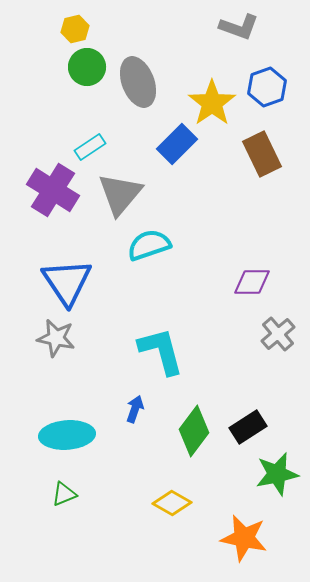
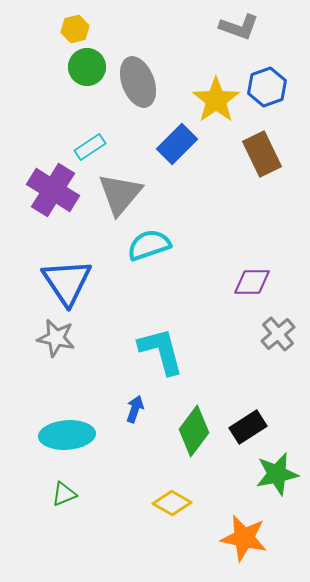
yellow star: moved 4 px right, 3 px up
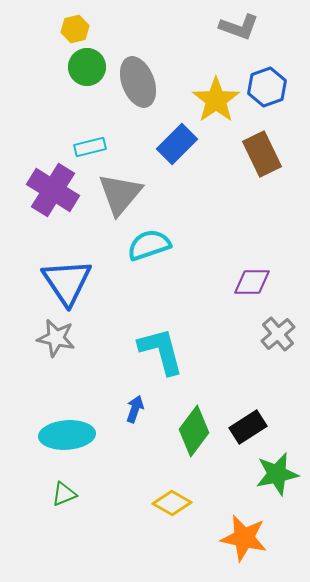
cyan rectangle: rotated 20 degrees clockwise
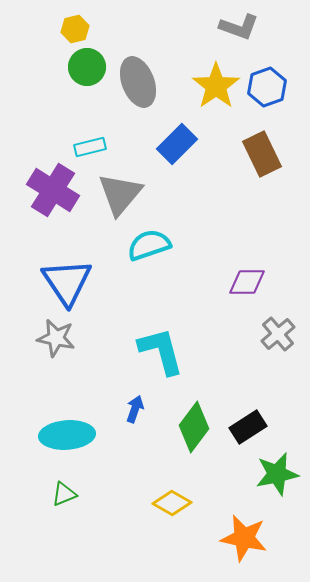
yellow star: moved 14 px up
purple diamond: moved 5 px left
green diamond: moved 4 px up
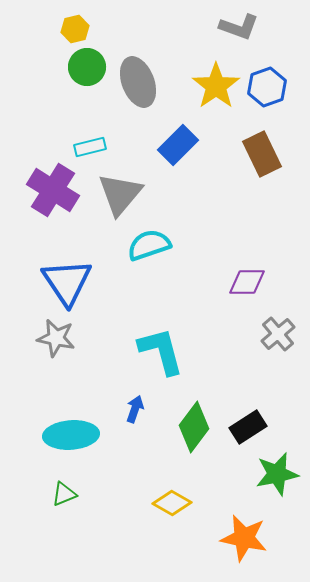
blue rectangle: moved 1 px right, 1 px down
cyan ellipse: moved 4 px right
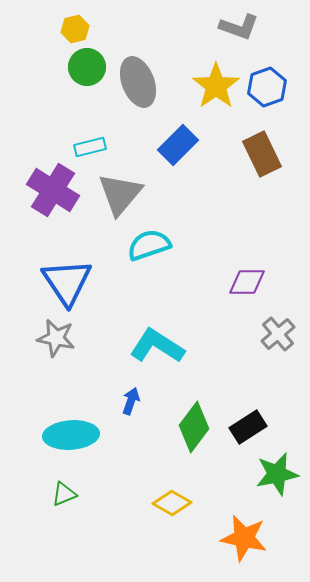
cyan L-shape: moved 4 px left, 5 px up; rotated 42 degrees counterclockwise
blue arrow: moved 4 px left, 8 px up
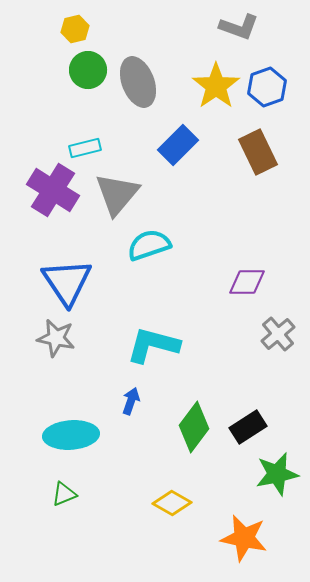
green circle: moved 1 px right, 3 px down
cyan rectangle: moved 5 px left, 1 px down
brown rectangle: moved 4 px left, 2 px up
gray triangle: moved 3 px left
cyan L-shape: moved 4 px left, 1 px up; rotated 18 degrees counterclockwise
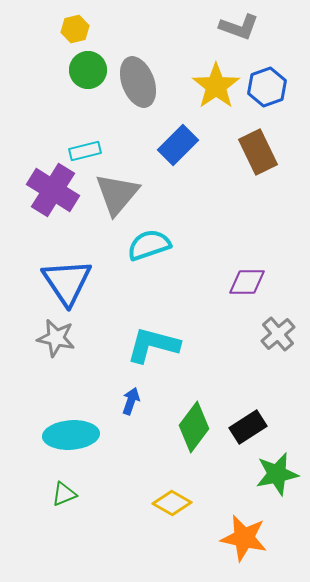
cyan rectangle: moved 3 px down
